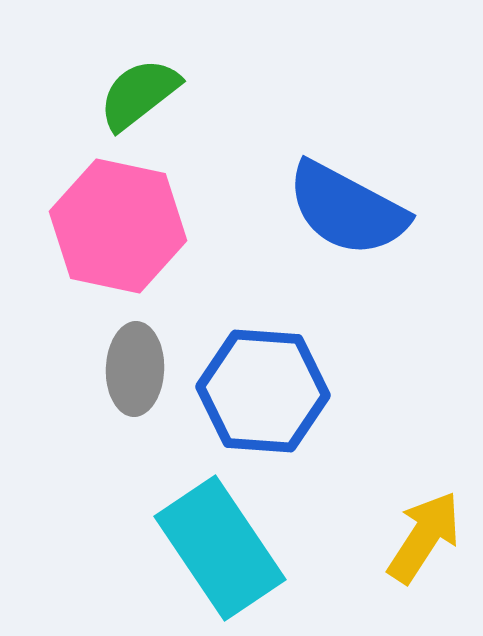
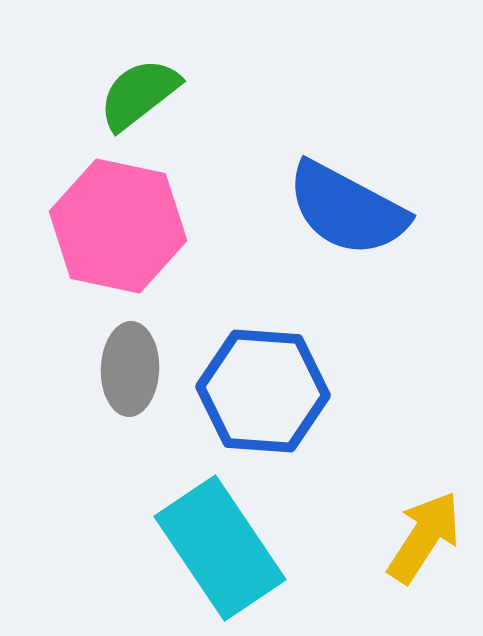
gray ellipse: moved 5 px left
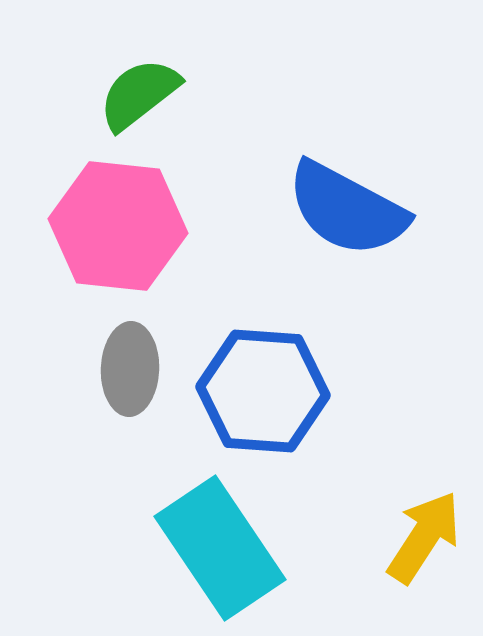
pink hexagon: rotated 6 degrees counterclockwise
